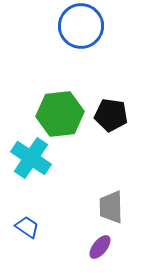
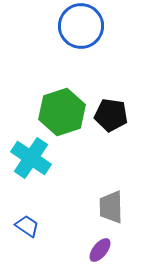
green hexagon: moved 2 px right, 2 px up; rotated 12 degrees counterclockwise
blue trapezoid: moved 1 px up
purple ellipse: moved 3 px down
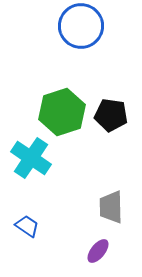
purple ellipse: moved 2 px left, 1 px down
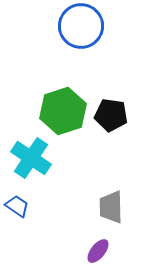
green hexagon: moved 1 px right, 1 px up
blue trapezoid: moved 10 px left, 20 px up
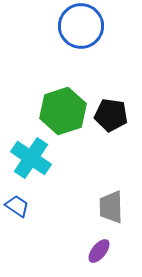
purple ellipse: moved 1 px right
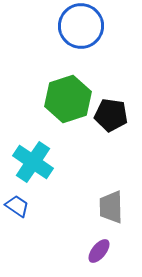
green hexagon: moved 5 px right, 12 px up
cyan cross: moved 2 px right, 4 px down
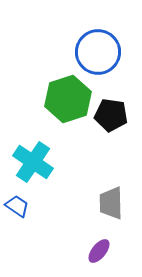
blue circle: moved 17 px right, 26 px down
gray trapezoid: moved 4 px up
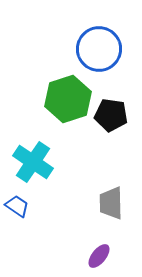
blue circle: moved 1 px right, 3 px up
purple ellipse: moved 5 px down
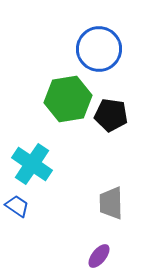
green hexagon: rotated 9 degrees clockwise
cyan cross: moved 1 px left, 2 px down
